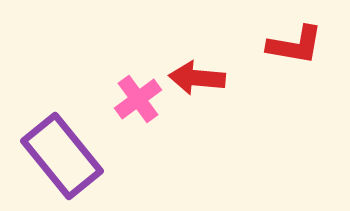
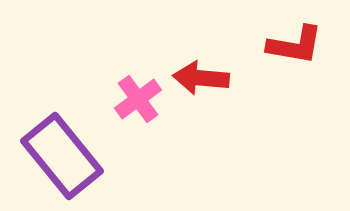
red arrow: moved 4 px right
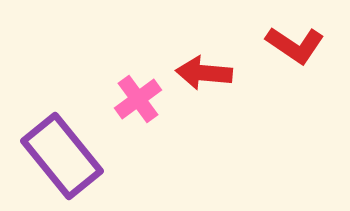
red L-shape: rotated 24 degrees clockwise
red arrow: moved 3 px right, 5 px up
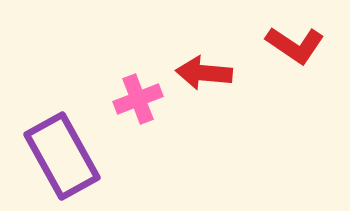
pink cross: rotated 15 degrees clockwise
purple rectangle: rotated 10 degrees clockwise
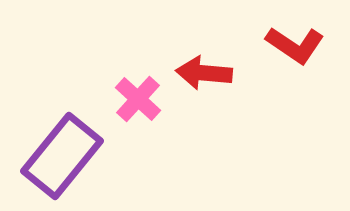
pink cross: rotated 27 degrees counterclockwise
purple rectangle: rotated 68 degrees clockwise
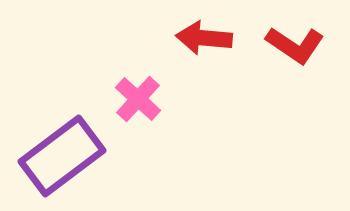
red arrow: moved 35 px up
purple rectangle: rotated 14 degrees clockwise
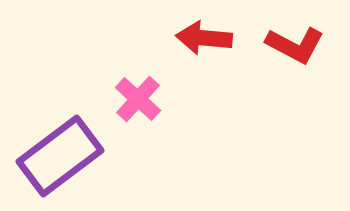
red L-shape: rotated 6 degrees counterclockwise
purple rectangle: moved 2 px left
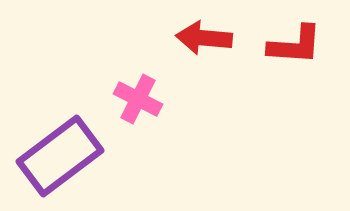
red L-shape: rotated 24 degrees counterclockwise
pink cross: rotated 15 degrees counterclockwise
